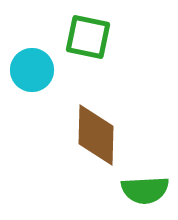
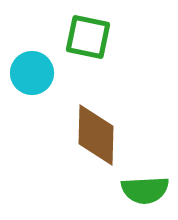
cyan circle: moved 3 px down
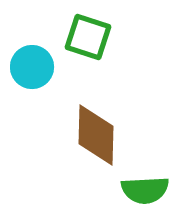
green square: rotated 6 degrees clockwise
cyan circle: moved 6 px up
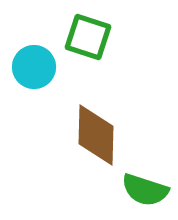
cyan circle: moved 2 px right
green semicircle: rotated 21 degrees clockwise
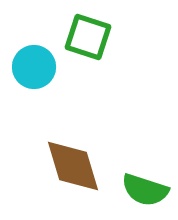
brown diamond: moved 23 px left, 31 px down; rotated 18 degrees counterclockwise
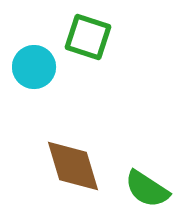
green semicircle: moved 2 px right, 1 px up; rotated 15 degrees clockwise
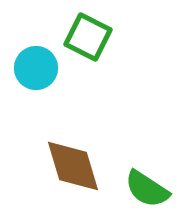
green square: rotated 9 degrees clockwise
cyan circle: moved 2 px right, 1 px down
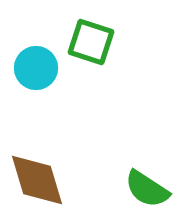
green square: moved 3 px right, 5 px down; rotated 9 degrees counterclockwise
brown diamond: moved 36 px left, 14 px down
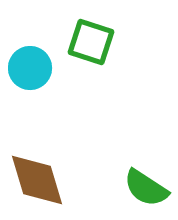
cyan circle: moved 6 px left
green semicircle: moved 1 px left, 1 px up
